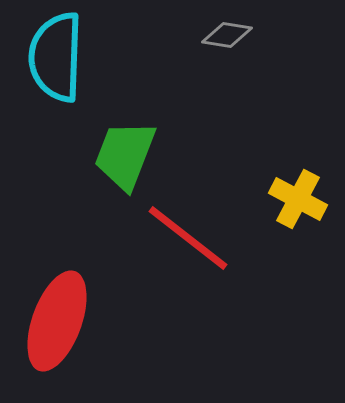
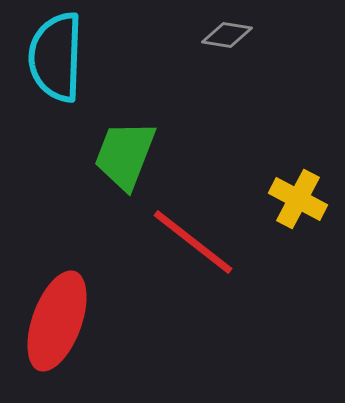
red line: moved 5 px right, 4 px down
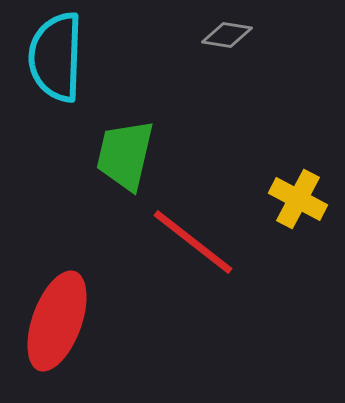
green trapezoid: rotated 8 degrees counterclockwise
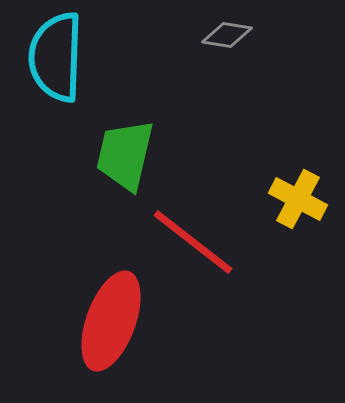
red ellipse: moved 54 px right
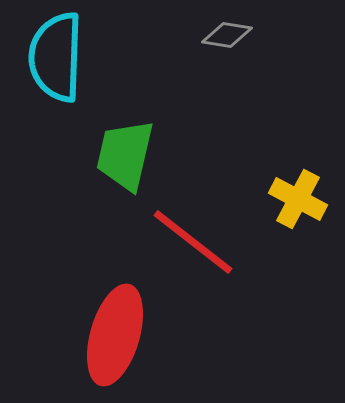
red ellipse: moved 4 px right, 14 px down; rotated 4 degrees counterclockwise
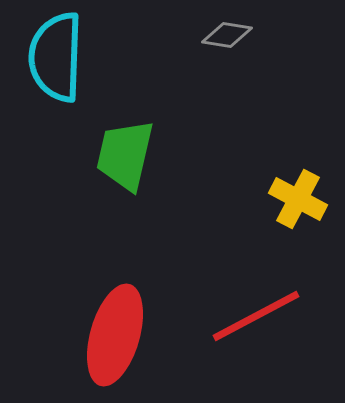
red line: moved 63 px right, 74 px down; rotated 66 degrees counterclockwise
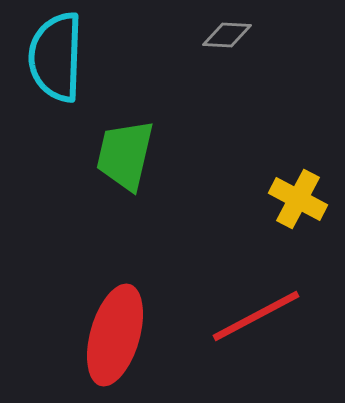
gray diamond: rotated 6 degrees counterclockwise
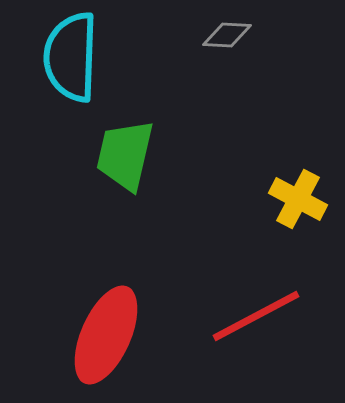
cyan semicircle: moved 15 px right
red ellipse: moved 9 px left; rotated 8 degrees clockwise
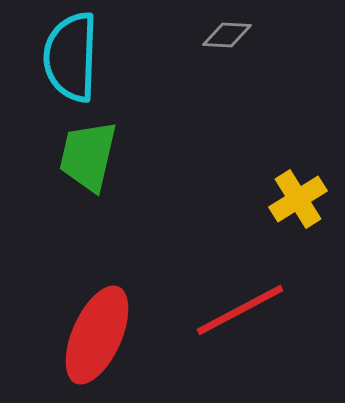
green trapezoid: moved 37 px left, 1 px down
yellow cross: rotated 30 degrees clockwise
red line: moved 16 px left, 6 px up
red ellipse: moved 9 px left
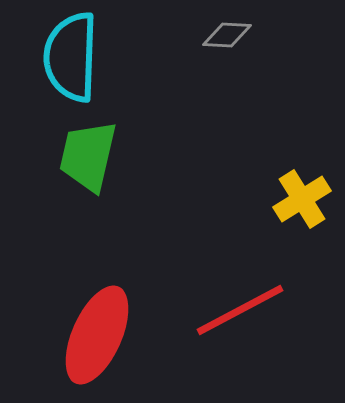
yellow cross: moved 4 px right
